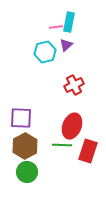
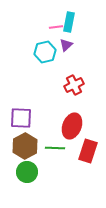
green line: moved 7 px left, 3 px down
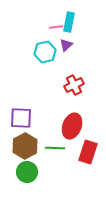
red rectangle: moved 1 px down
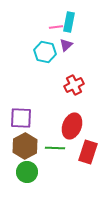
cyan hexagon: rotated 25 degrees clockwise
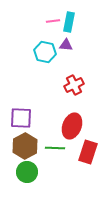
pink line: moved 3 px left, 6 px up
purple triangle: rotated 48 degrees clockwise
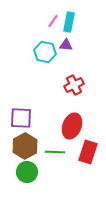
pink line: rotated 48 degrees counterclockwise
green line: moved 4 px down
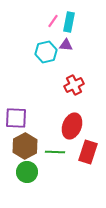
cyan hexagon: moved 1 px right; rotated 25 degrees counterclockwise
purple square: moved 5 px left
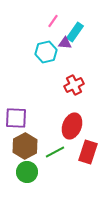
cyan rectangle: moved 6 px right, 10 px down; rotated 24 degrees clockwise
purple triangle: moved 1 px left, 2 px up
green line: rotated 30 degrees counterclockwise
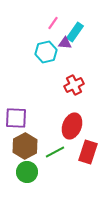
pink line: moved 2 px down
